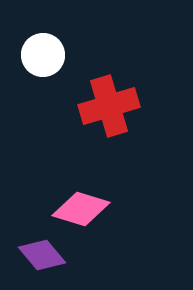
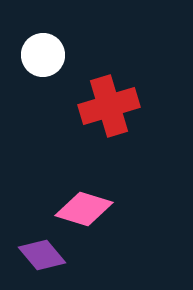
pink diamond: moved 3 px right
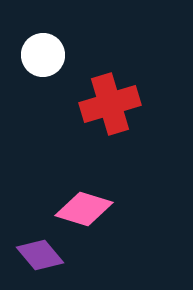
red cross: moved 1 px right, 2 px up
purple diamond: moved 2 px left
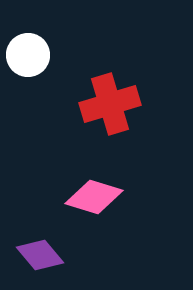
white circle: moved 15 px left
pink diamond: moved 10 px right, 12 px up
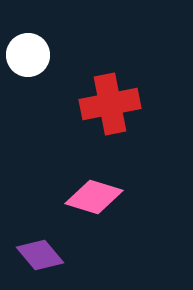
red cross: rotated 6 degrees clockwise
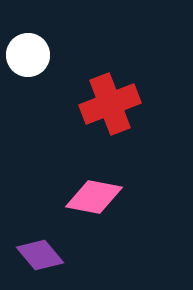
red cross: rotated 10 degrees counterclockwise
pink diamond: rotated 6 degrees counterclockwise
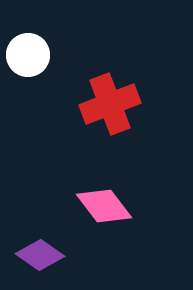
pink diamond: moved 10 px right, 9 px down; rotated 42 degrees clockwise
purple diamond: rotated 15 degrees counterclockwise
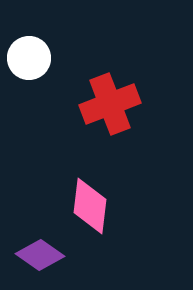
white circle: moved 1 px right, 3 px down
pink diamond: moved 14 px left; rotated 44 degrees clockwise
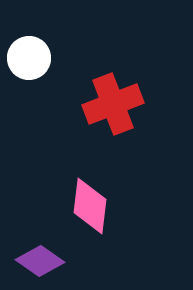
red cross: moved 3 px right
purple diamond: moved 6 px down
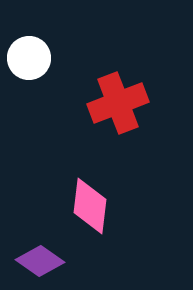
red cross: moved 5 px right, 1 px up
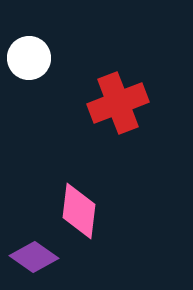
pink diamond: moved 11 px left, 5 px down
purple diamond: moved 6 px left, 4 px up
